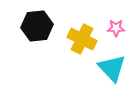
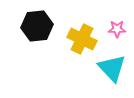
pink star: moved 1 px right, 1 px down
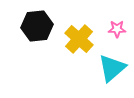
yellow cross: moved 3 px left; rotated 16 degrees clockwise
cyan triangle: rotated 32 degrees clockwise
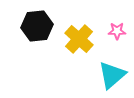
pink star: moved 2 px down
cyan triangle: moved 7 px down
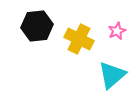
pink star: rotated 24 degrees counterclockwise
yellow cross: rotated 16 degrees counterclockwise
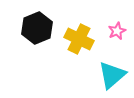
black hexagon: moved 2 px down; rotated 16 degrees counterclockwise
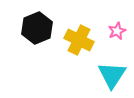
yellow cross: moved 1 px down
cyan triangle: rotated 16 degrees counterclockwise
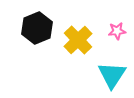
pink star: rotated 18 degrees clockwise
yellow cross: moved 1 px left; rotated 20 degrees clockwise
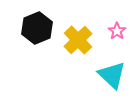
pink star: rotated 30 degrees counterclockwise
cyan triangle: rotated 20 degrees counterclockwise
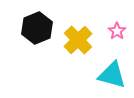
cyan triangle: rotated 28 degrees counterclockwise
